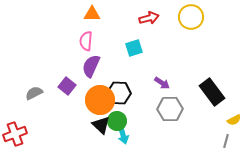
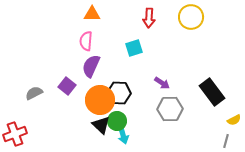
red arrow: rotated 108 degrees clockwise
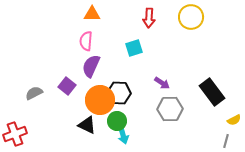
black triangle: moved 14 px left; rotated 18 degrees counterclockwise
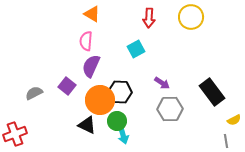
orange triangle: rotated 30 degrees clockwise
cyan square: moved 2 px right, 1 px down; rotated 12 degrees counterclockwise
black hexagon: moved 1 px right, 1 px up
gray line: rotated 24 degrees counterclockwise
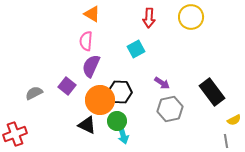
gray hexagon: rotated 10 degrees counterclockwise
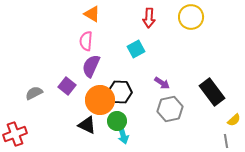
yellow semicircle: rotated 16 degrees counterclockwise
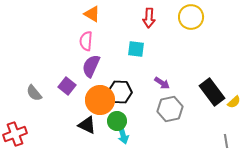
cyan square: rotated 36 degrees clockwise
gray semicircle: rotated 102 degrees counterclockwise
yellow semicircle: moved 18 px up
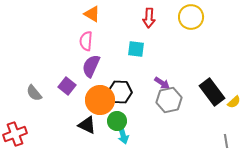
gray hexagon: moved 1 px left, 9 px up
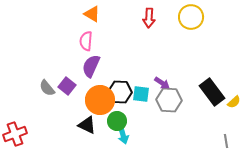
cyan square: moved 5 px right, 45 px down
gray semicircle: moved 13 px right, 5 px up
gray hexagon: rotated 15 degrees clockwise
